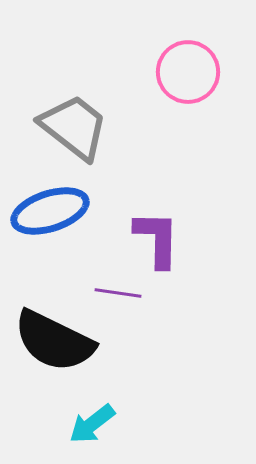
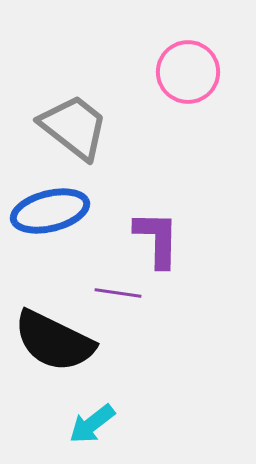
blue ellipse: rotated 4 degrees clockwise
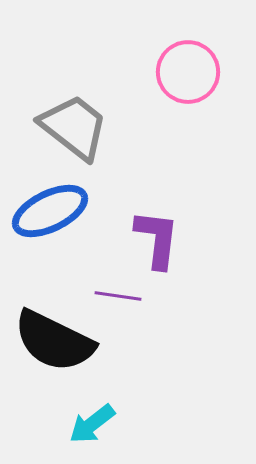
blue ellipse: rotated 12 degrees counterclockwise
purple L-shape: rotated 6 degrees clockwise
purple line: moved 3 px down
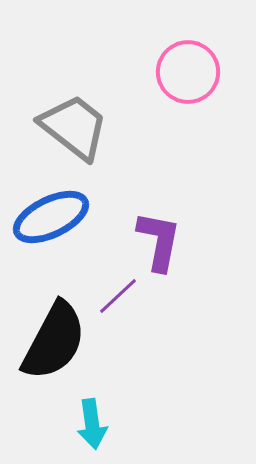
blue ellipse: moved 1 px right, 6 px down
purple L-shape: moved 2 px right, 2 px down; rotated 4 degrees clockwise
purple line: rotated 51 degrees counterclockwise
black semicircle: rotated 88 degrees counterclockwise
cyan arrow: rotated 60 degrees counterclockwise
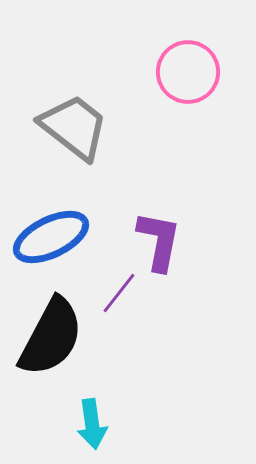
blue ellipse: moved 20 px down
purple line: moved 1 px right, 3 px up; rotated 9 degrees counterclockwise
black semicircle: moved 3 px left, 4 px up
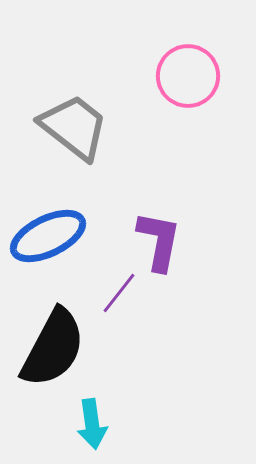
pink circle: moved 4 px down
blue ellipse: moved 3 px left, 1 px up
black semicircle: moved 2 px right, 11 px down
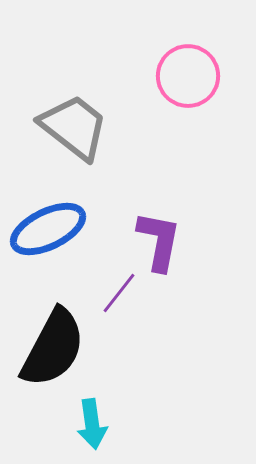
blue ellipse: moved 7 px up
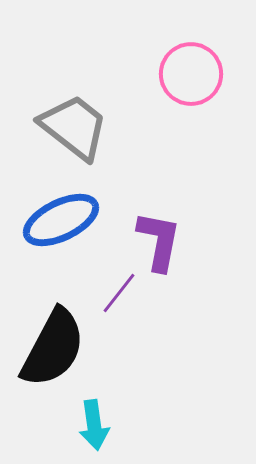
pink circle: moved 3 px right, 2 px up
blue ellipse: moved 13 px right, 9 px up
cyan arrow: moved 2 px right, 1 px down
